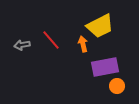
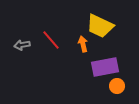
yellow trapezoid: rotated 52 degrees clockwise
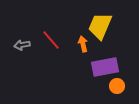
yellow trapezoid: rotated 88 degrees clockwise
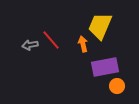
gray arrow: moved 8 px right
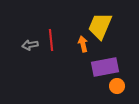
red line: rotated 35 degrees clockwise
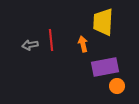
yellow trapezoid: moved 3 px right, 4 px up; rotated 20 degrees counterclockwise
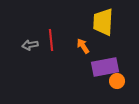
orange arrow: moved 2 px down; rotated 21 degrees counterclockwise
orange circle: moved 5 px up
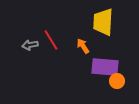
red line: rotated 25 degrees counterclockwise
purple rectangle: rotated 16 degrees clockwise
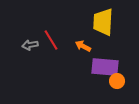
orange arrow: rotated 28 degrees counterclockwise
